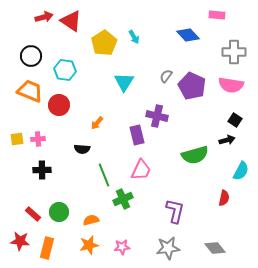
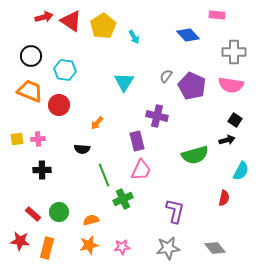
yellow pentagon: moved 1 px left, 17 px up
purple rectangle: moved 6 px down
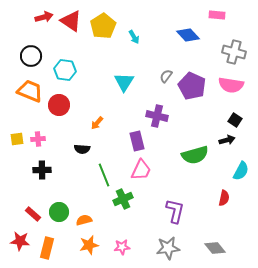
gray cross: rotated 15 degrees clockwise
orange semicircle: moved 7 px left
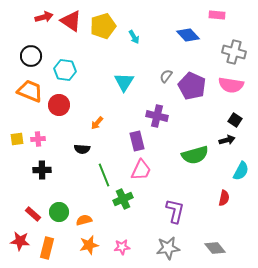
yellow pentagon: rotated 15 degrees clockwise
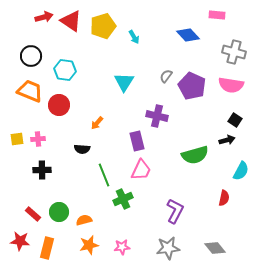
purple L-shape: rotated 15 degrees clockwise
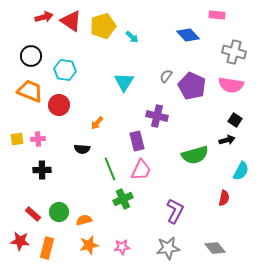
cyan arrow: moved 2 px left; rotated 16 degrees counterclockwise
green line: moved 6 px right, 6 px up
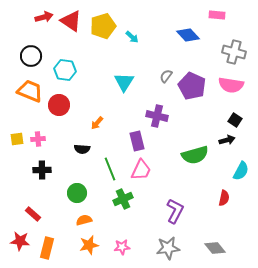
green circle: moved 18 px right, 19 px up
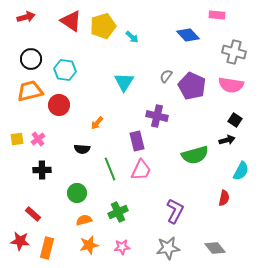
red arrow: moved 18 px left
black circle: moved 3 px down
orange trapezoid: rotated 36 degrees counterclockwise
pink cross: rotated 32 degrees counterclockwise
green cross: moved 5 px left, 13 px down
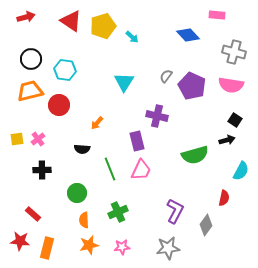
orange semicircle: rotated 77 degrees counterclockwise
gray diamond: moved 9 px left, 23 px up; rotated 75 degrees clockwise
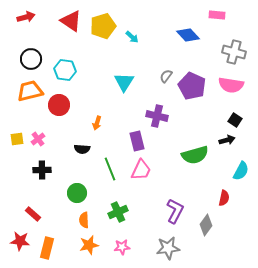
orange arrow: rotated 24 degrees counterclockwise
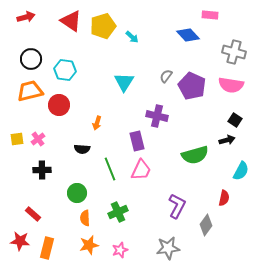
pink rectangle: moved 7 px left
purple L-shape: moved 2 px right, 5 px up
orange semicircle: moved 1 px right, 2 px up
pink star: moved 2 px left, 3 px down; rotated 14 degrees counterclockwise
